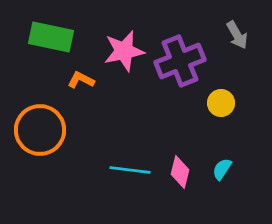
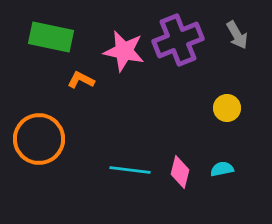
pink star: rotated 24 degrees clockwise
purple cross: moved 2 px left, 21 px up
yellow circle: moved 6 px right, 5 px down
orange circle: moved 1 px left, 9 px down
cyan semicircle: rotated 45 degrees clockwise
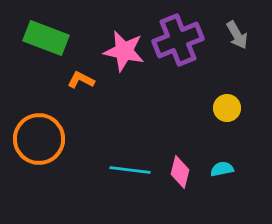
green rectangle: moved 5 px left, 1 px down; rotated 9 degrees clockwise
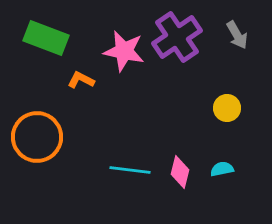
purple cross: moved 1 px left, 3 px up; rotated 12 degrees counterclockwise
orange circle: moved 2 px left, 2 px up
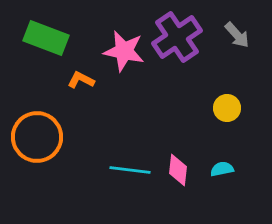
gray arrow: rotated 12 degrees counterclockwise
pink diamond: moved 2 px left, 2 px up; rotated 8 degrees counterclockwise
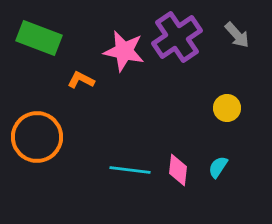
green rectangle: moved 7 px left
cyan semicircle: moved 4 px left, 2 px up; rotated 45 degrees counterclockwise
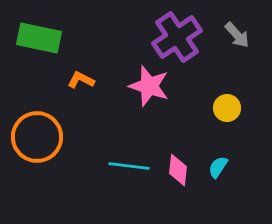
green rectangle: rotated 9 degrees counterclockwise
pink star: moved 25 px right, 35 px down; rotated 6 degrees clockwise
cyan line: moved 1 px left, 4 px up
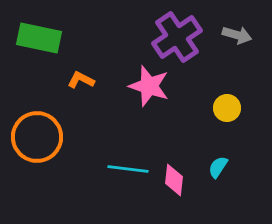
gray arrow: rotated 32 degrees counterclockwise
cyan line: moved 1 px left, 3 px down
pink diamond: moved 4 px left, 10 px down
